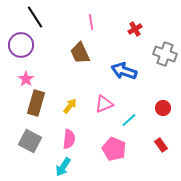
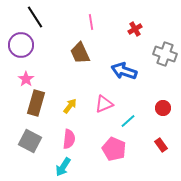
cyan line: moved 1 px left, 1 px down
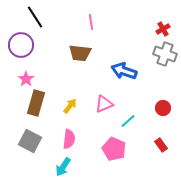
red cross: moved 28 px right
brown trapezoid: rotated 60 degrees counterclockwise
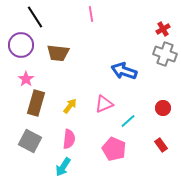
pink line: moved 8 px up
brown trapezoid: moved 22 px left
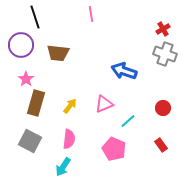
black line: rotated 15 degrees clockwise
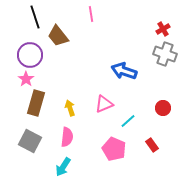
purple circle: moved 9 px right, 10 px down
brown trapezoid: moved 17 px up; rotated 45 degrees clockwise
yellow arrow: moved 2 px down; rotated 56 degrees counterclockwise
pink semicircle: moved 2 px left, 2 px up
red rectangle: moved 9 px left
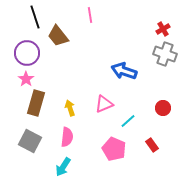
pink line: moved 1 px left, 1 px down
purple circle: moved 3 px left, 2 px up
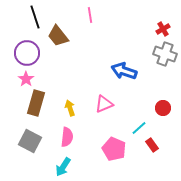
cyan line: moved 11 px right, 7 px down
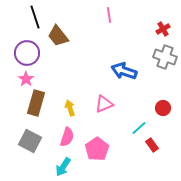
pink line: moved 19 px right
gray cross: moved 3 px down
pink semicircle: rotated 12 degrees clockwise
pink pentagon: moved 17 px left; rotated 15 degrees clockwise
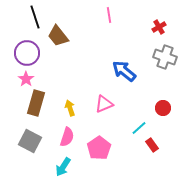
red cross: moved 4 px left, 2 px up
blue arrow: rotated 20 degrees clockwise
pink pentagon: moved 2 px right, 1 px up
